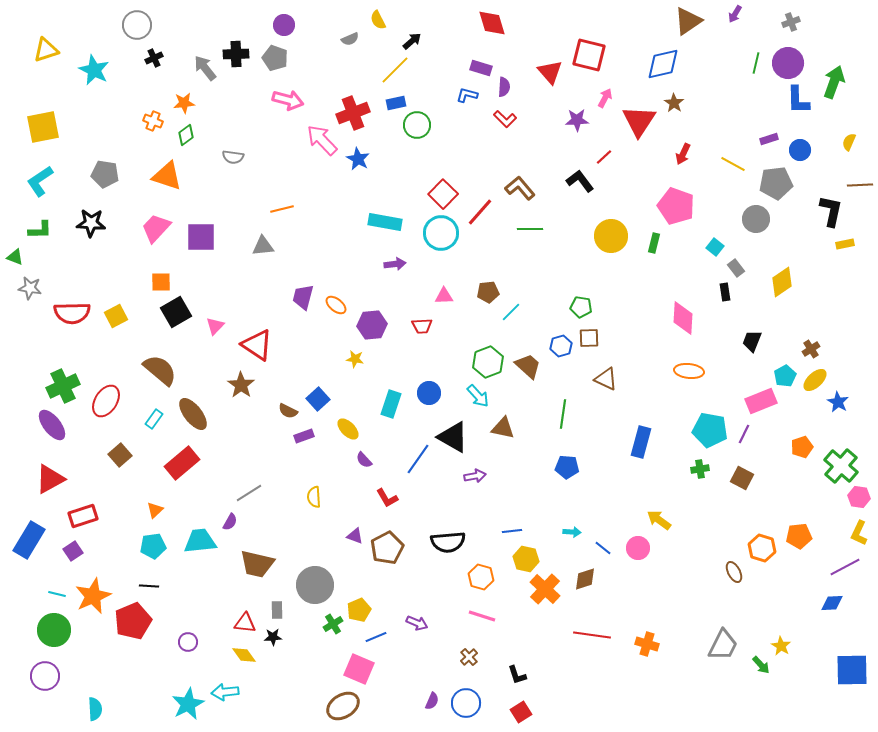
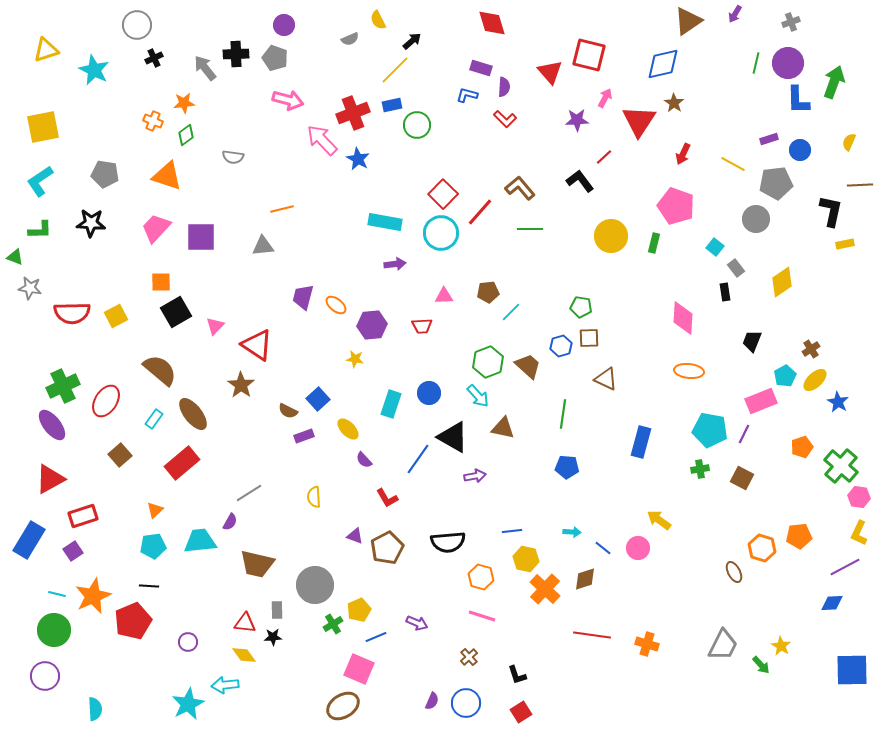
blue rectangle at (396, 103): moved 4 px left, 2 px down
cyan arrow at (225, 692): moved 7 px up
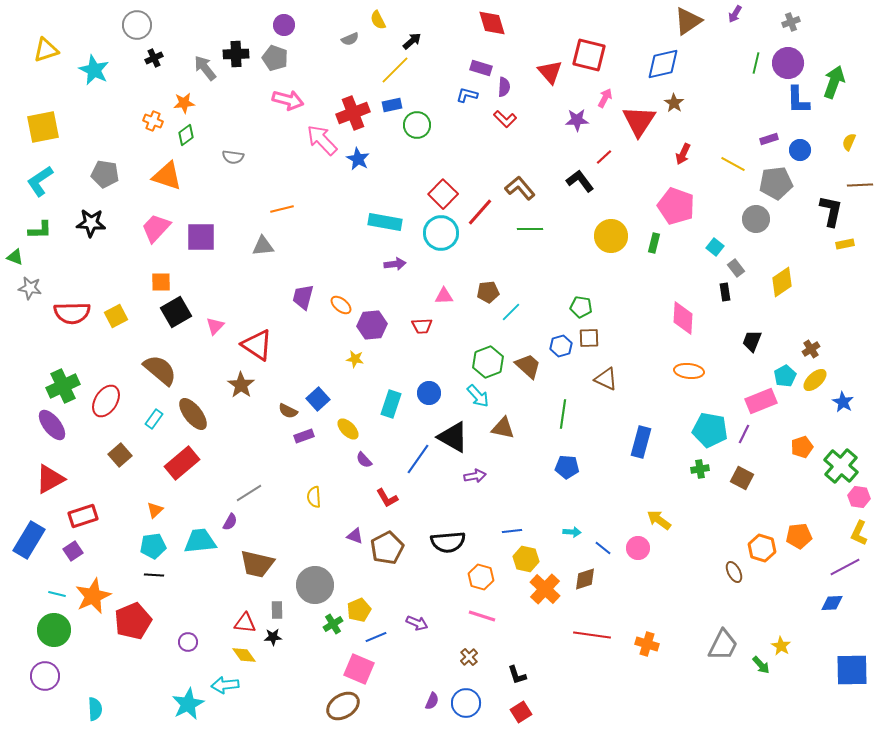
orange ellipse at (336, 305): moved 5 px right
blue star at (838, 402): moved 5 px right
black line at (149, 586): moved 5 px right, 11 px up
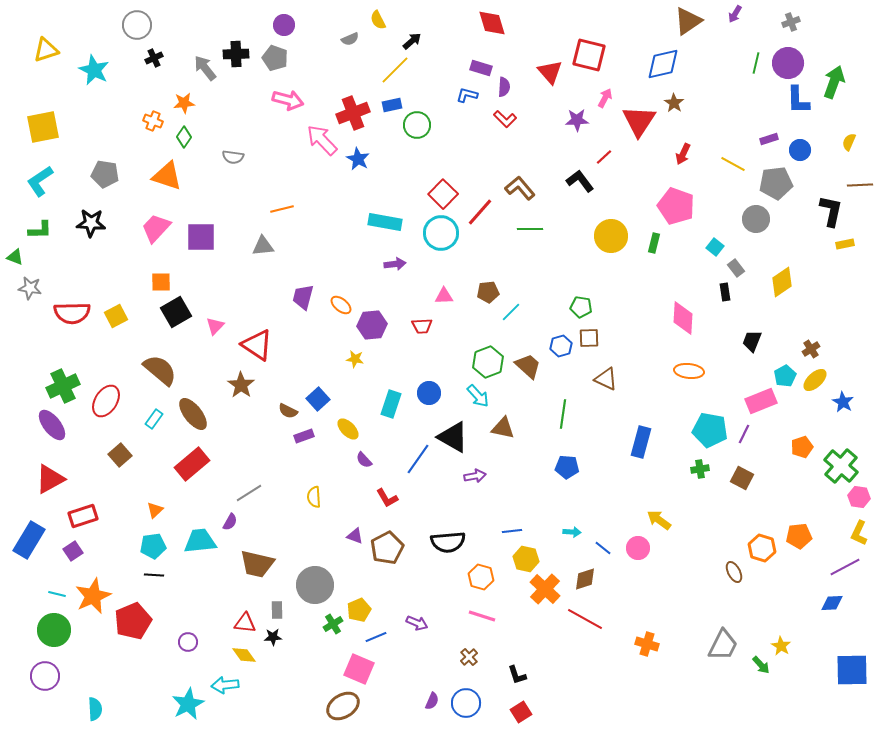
green diamond at (186, 135): moved 2 px left, 2 px down; rotated 20 degrees counterclockwise
red rectangle at (182, 463): moved 10 px right, 1 px down
red line at (592, 635): moved 7 px left, 16 px up; rotated 21 degrees clockwise
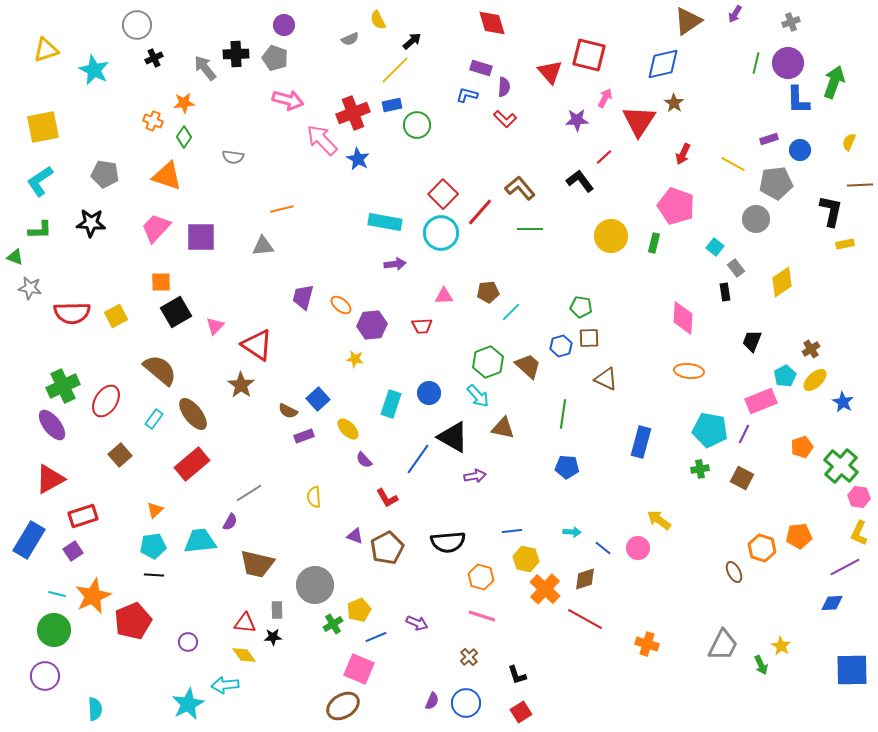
green arrow at (761, 665): rotated 18 degrees clockwise
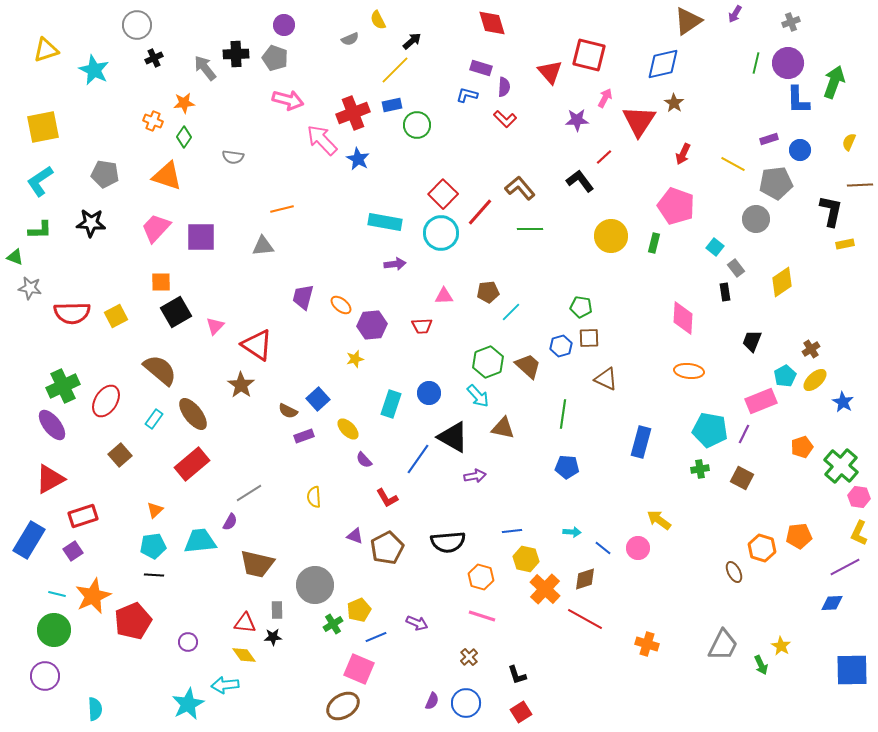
yellow star at (355, 359): rotated 24 degrees counterclockwise
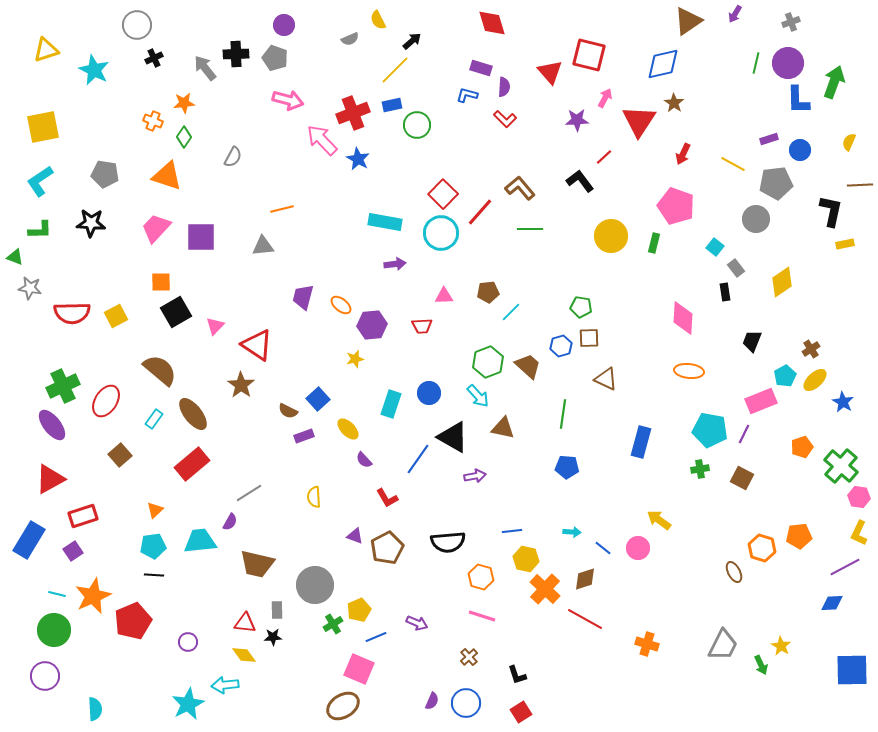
gray semicircle at (233, 157): rotated 70 degrees counterclockwise
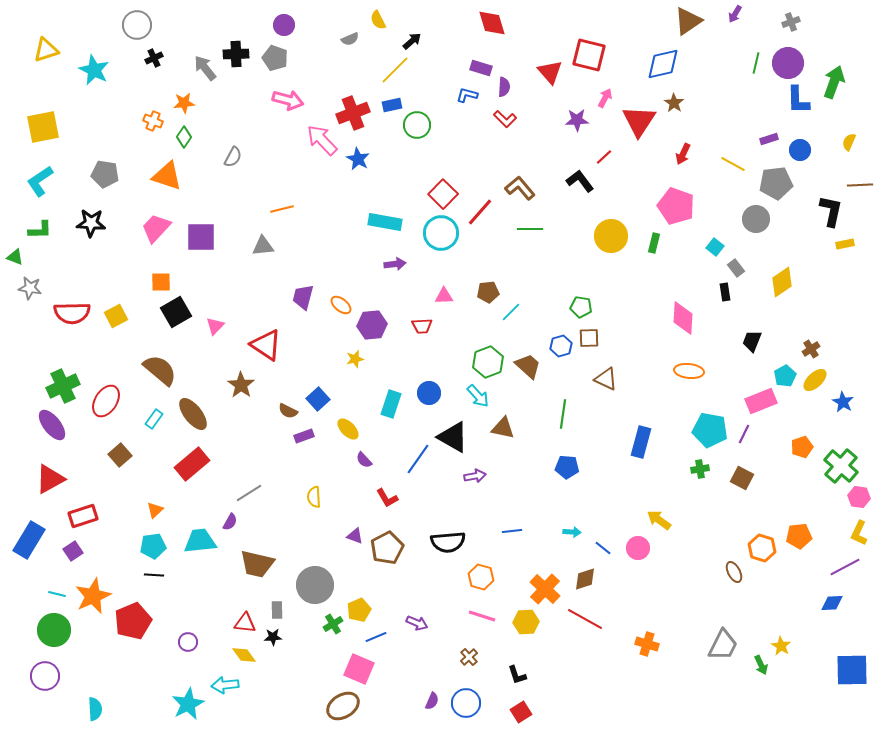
red triangle at (257, 345): moved 9 px right
yellow hexagon at (526, 559): moved 63 px down; rotated 15 degrees counterclockwise
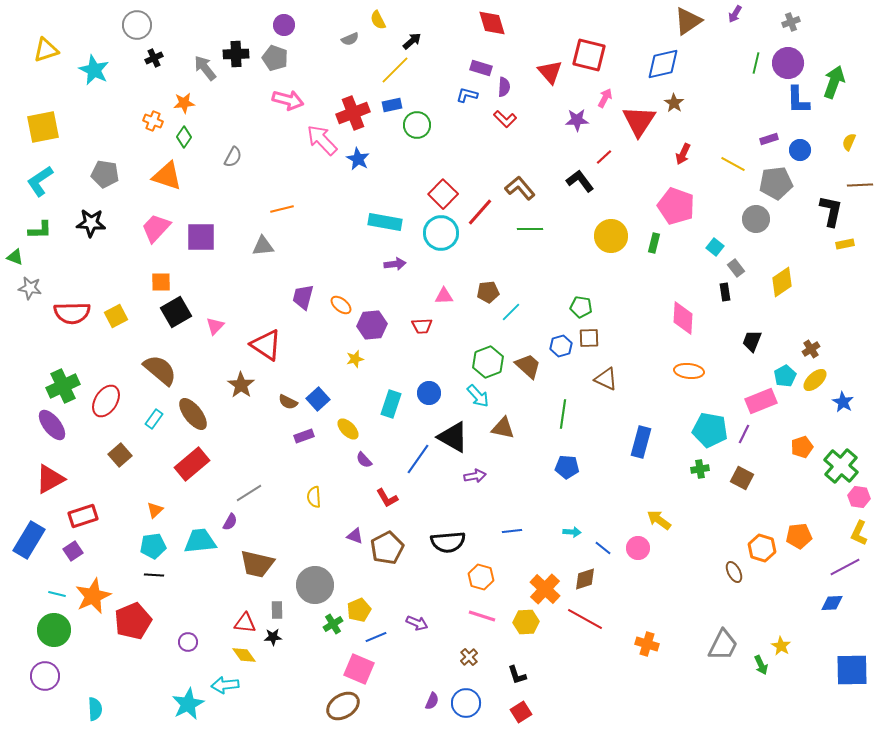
brown semicircle at (288, 411): moved 9 px up
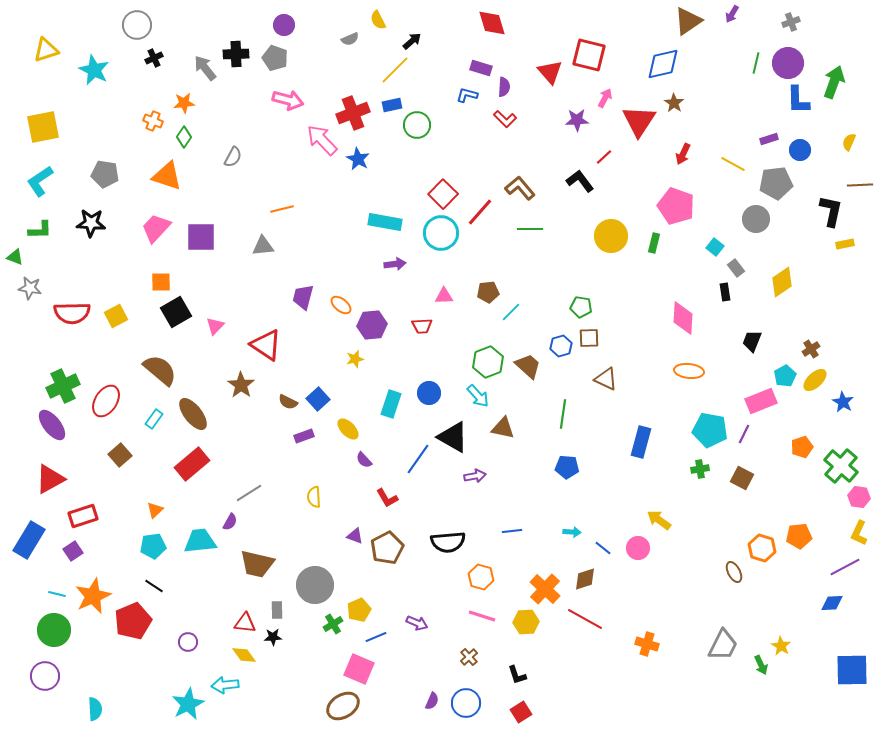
purple arrow at (735, 14): moved 3 px left
black line at (154, 575): moved 11 px down; rotated 30 degrees clockwise
